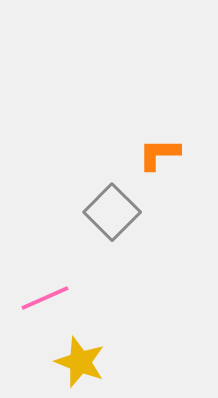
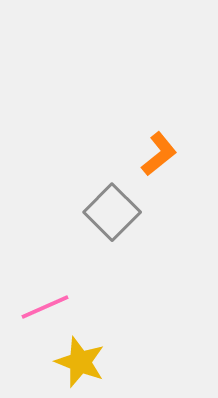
orange L-shape: rotated 141 degrees clockwise
pink line: moved 9 px down
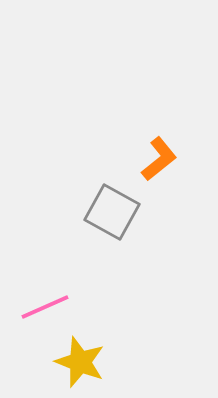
orange L-shape: moved 5 px down
gray square: rotated 16 degrees counterclockwise
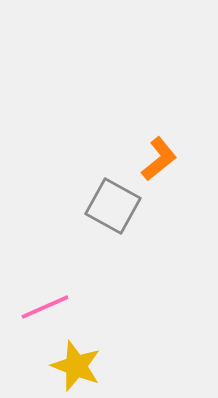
gray square: moved 1 px right, 6 px up
yellow star: moved 4 px left, 4 px down
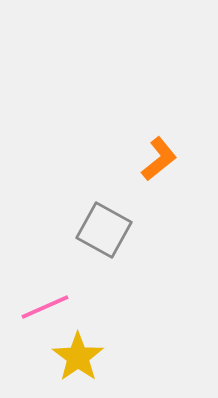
gray square: moved 9 px left, 24 px down
yellow star: moved 2 px right, 9 px up; rotated 15 degrees clockwise
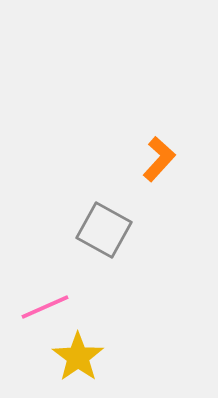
orange L-shape: rotated 9 degrees counterclockwise
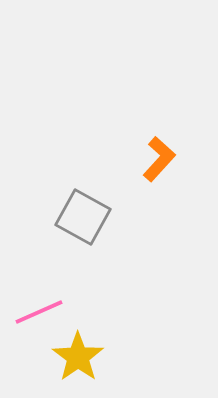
gray square: moved 21 px left, 13 px up
pink line: moved 6 px left, 5 px down
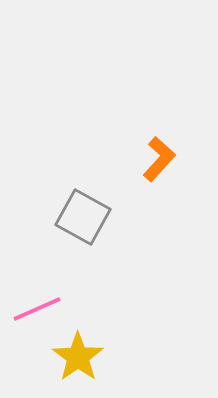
pink line: moved 2 px left, 3 px up
